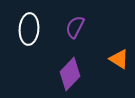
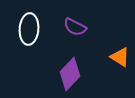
purple semicircle: rotated 90 degrees counterclockwise
orange triangle: moved 1 px right, 2 px up
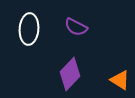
purple semicircle: moved 1 px right
orange triangle: moved 23 px down
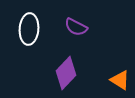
purple diamond: moved 4 px left, 1 px up
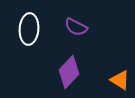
purple diamond: moved 3 px right, 1 px up
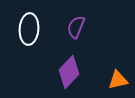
purple semicircle: rotated 85 degrees clockwise
orange triangle: moved 2 px left; rotated 45 degrees counterclockwise
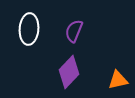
purple semicircle: moved 2 px left, 4 px down
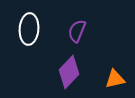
purple semicircle: moved 3 px right
orange triangle: moved 3 px left, 1 px up
